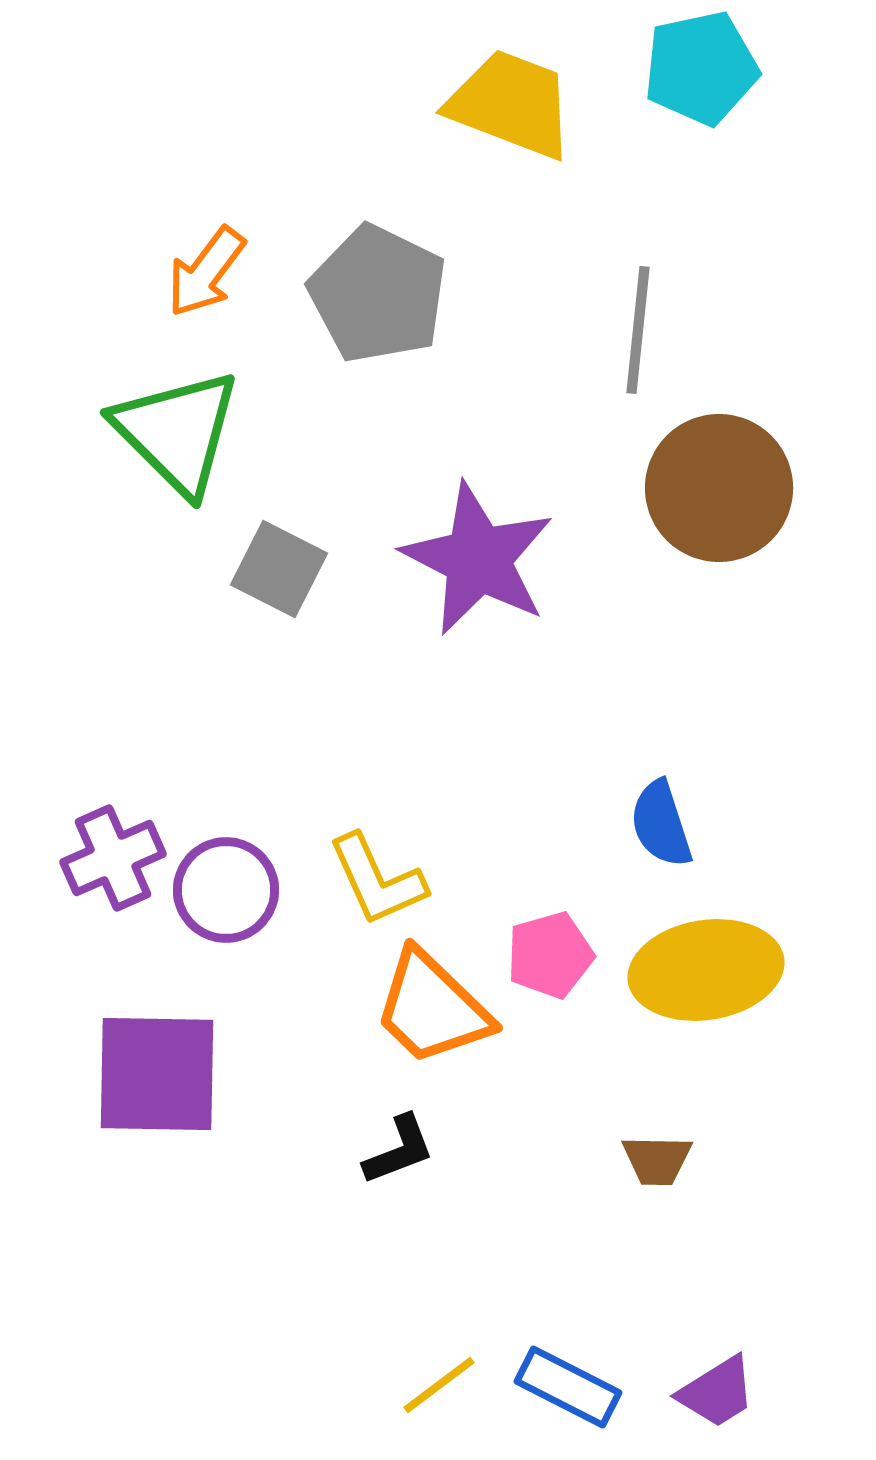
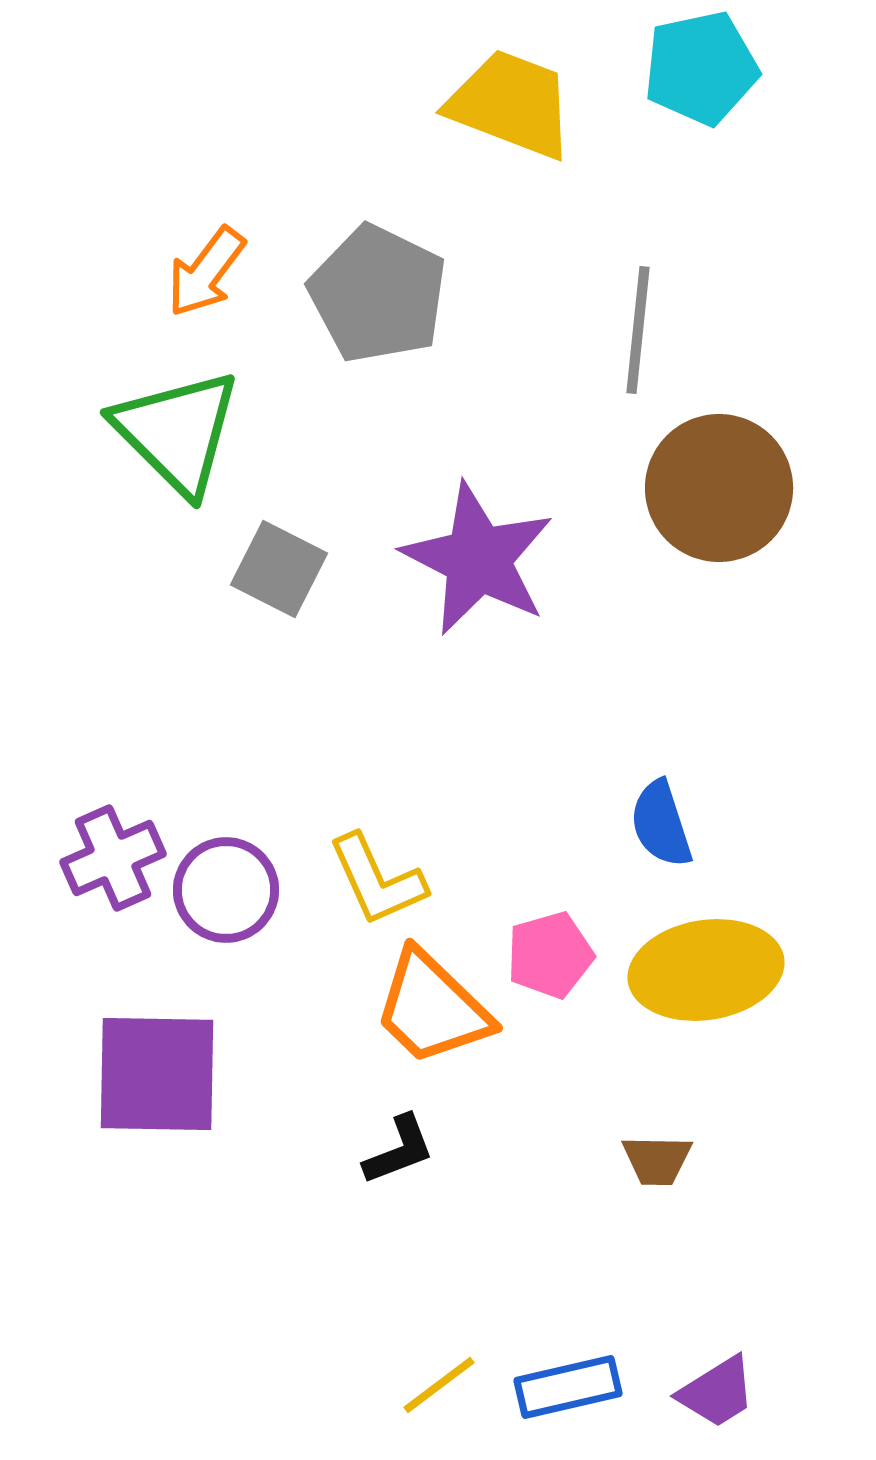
blue rectangle: rotated 40 degrees counterclockwise
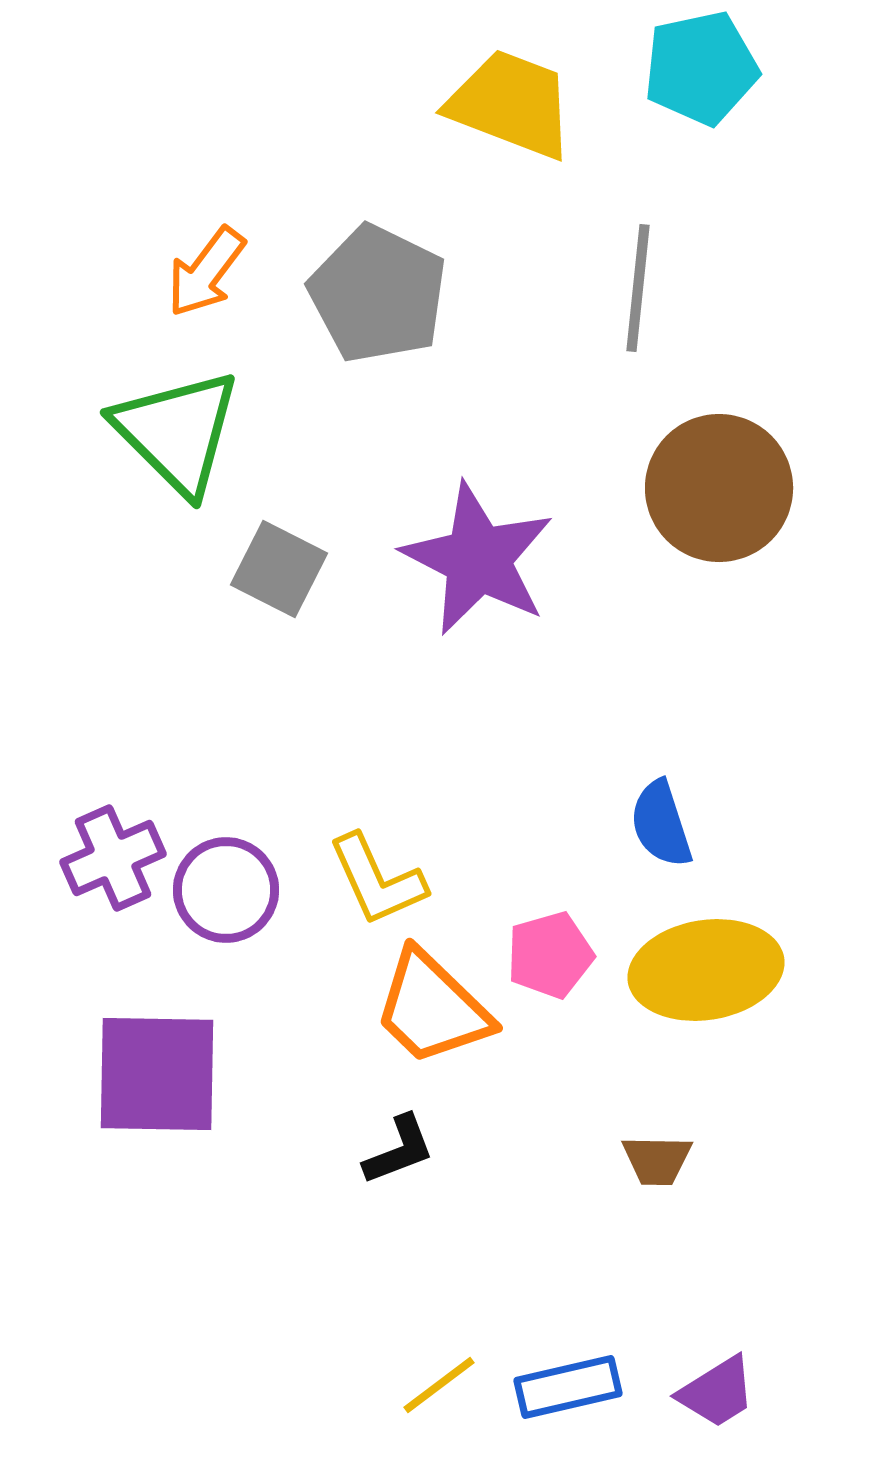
gray line: moved 42 px up
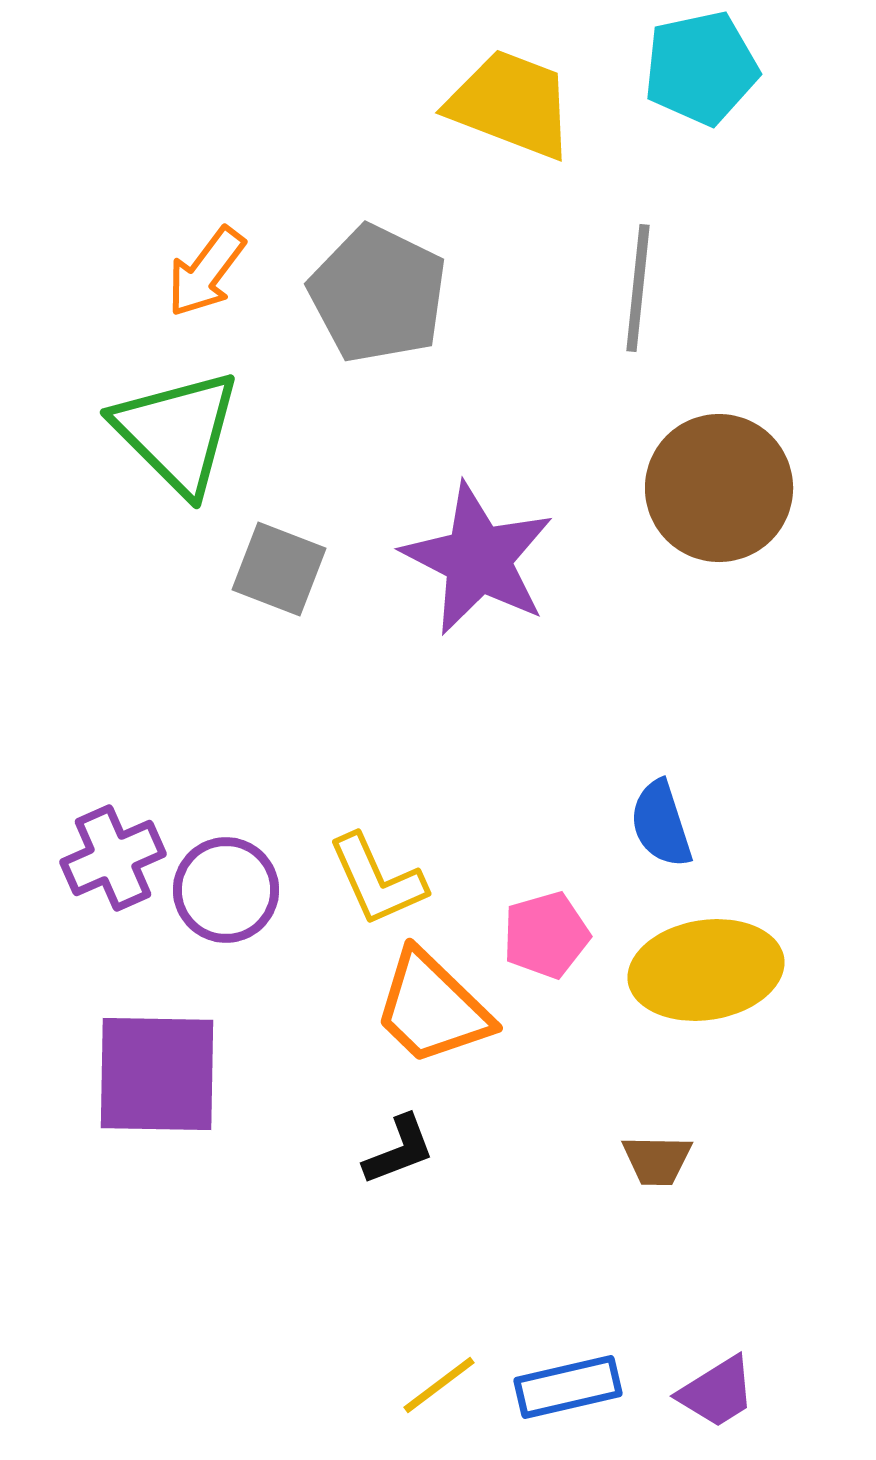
gray square: rotated 6 degrees counterclockwise
pink pentagon: moved 4 px left, 20 px up
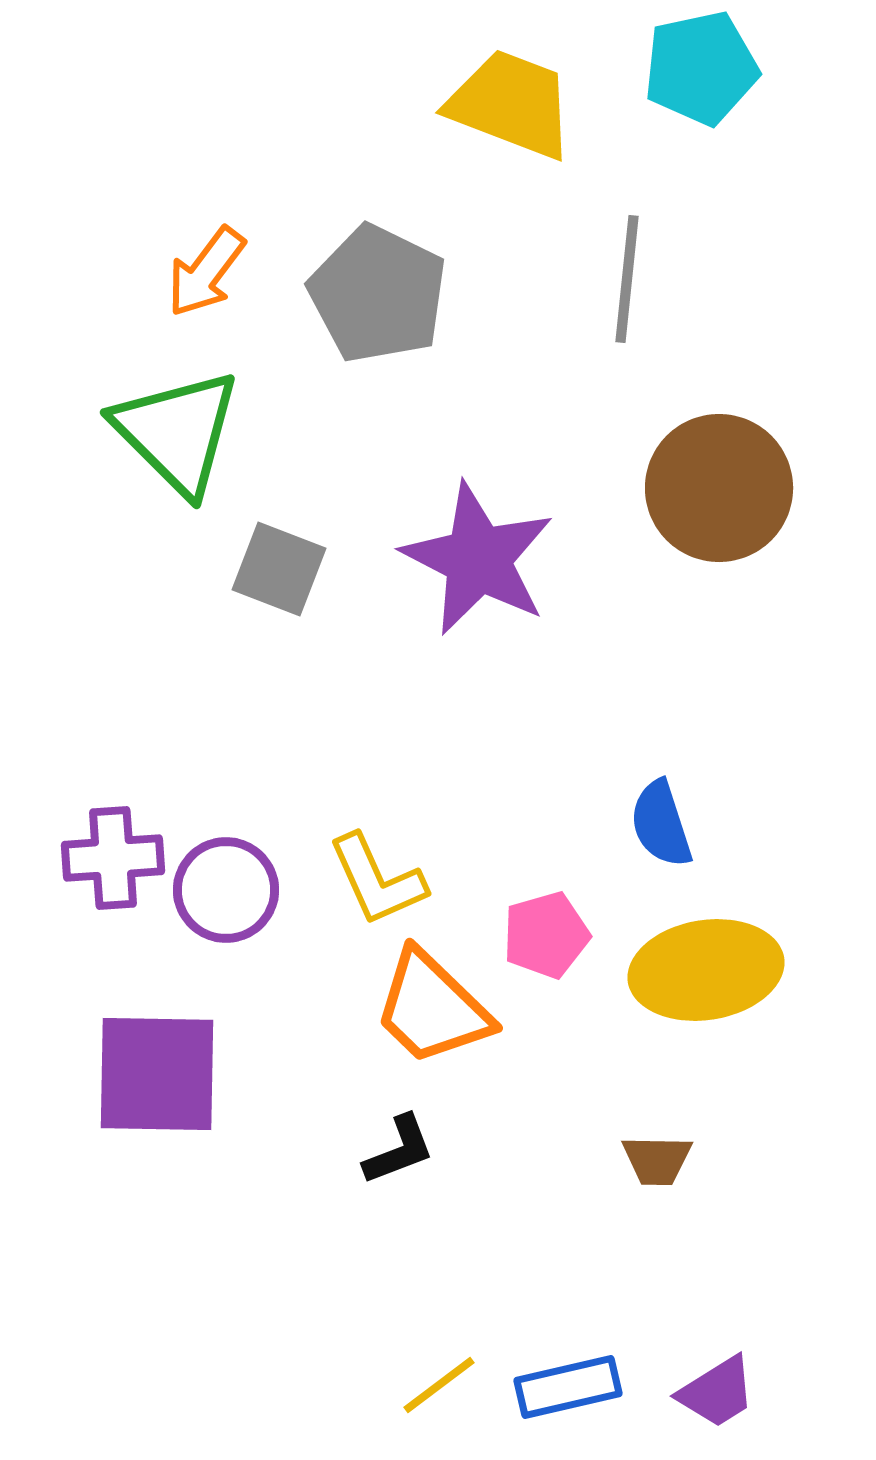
gray line: moved 11 px left, 9 px up
purple cross: rotated 20 degrees clockwise
